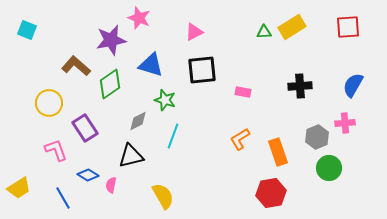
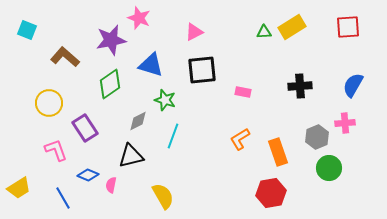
brown L-shape: moved 11 px left, 9 px up
blue diamond: rotated 10 degrees counterclockwise
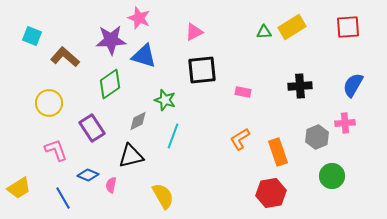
cyan square: moved 5 px right, 6 px down
purple star: rotated 8 degrees clockwise
blue triangle: moved 7 px left, 9 px up
purple rectangle: moved 7 px right
green circle: moved 3 px right, 8 px down
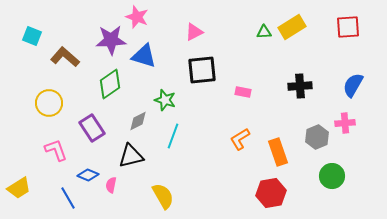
pink star: moved 2 px left, 1 px up
blue line: moved 5 px right
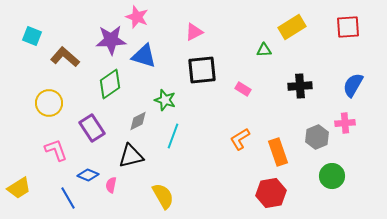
green triangle: moved 18 px down
pink rectangle: moved 3 px up; rotated 21 degrees clockwise
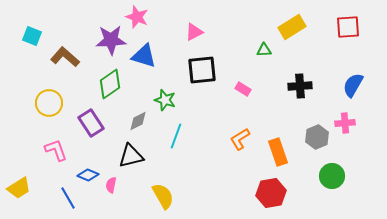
purple rectangle: moved 1 px left, 5 px up
cyan line: moved 3 px right
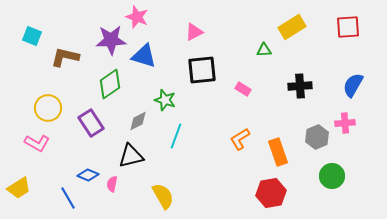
brown L-shape: rotated 28 degrees counterclockwise
yellow circle: moved 1 px left, 5 px down
pink L-shape: moved 19 px left, 7 px up; rotated 140 degrees clockwise
pink semicircle: moved 1 px right, 1 px up
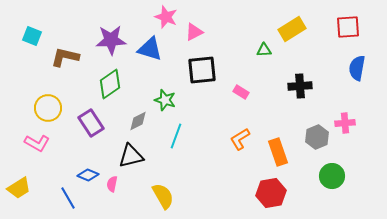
pink star: moved 29 px right
yellow rectangle: moved 2 px down
blue triangle: moved 6 px right, 7 px up
blue semicircle: moved 4 px right, 17 px up; rotated 20 degrees counterclockwise
pink rectangle: moved 2 px left, 3 px down
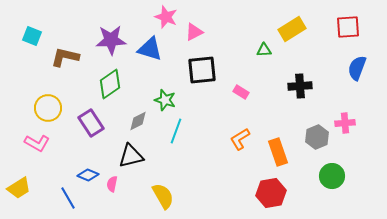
blue semicircle: rotated 10 degrees clockwise
cyan line: moved 5 px up
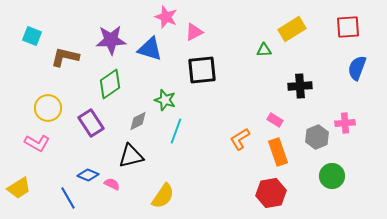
pink rectangle: moved 34 px right, 28 px down
pink semicircle: rotated 105 degrees clockwise
yellow semicircle: rotated 64 degrees clockwise
